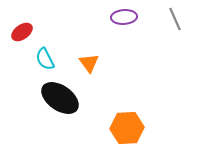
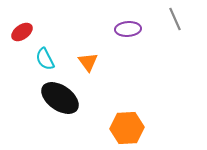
purple ellipse: moved 4 px right, 12 px down
orange triangle: moved 1 px left, 1 px up
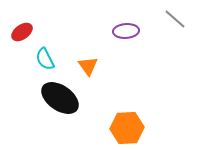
gray line: rotated 25 degrees counterclockwise
purple ellipse: moved 2 px left, 2 px down
orange triangle: moved 4 px down
